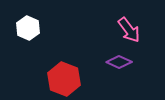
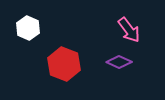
red hexagon: moved 15 px up
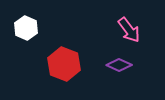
white hexagon: moved 2 px left
purple diamond: moved 3 px down
